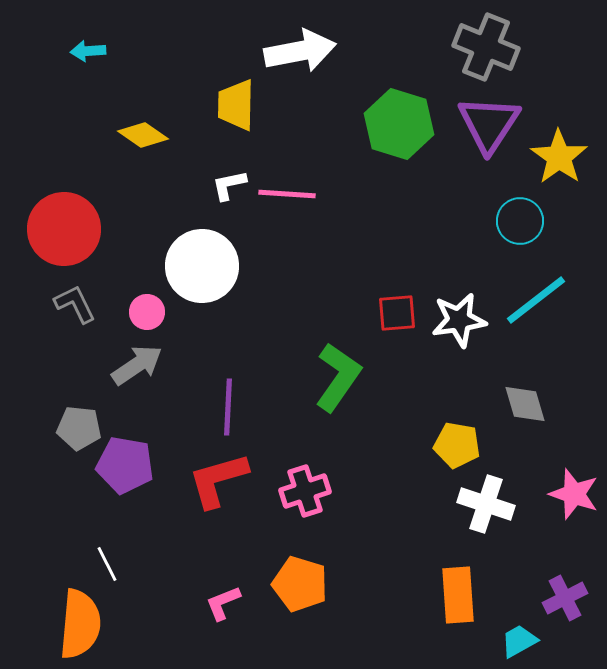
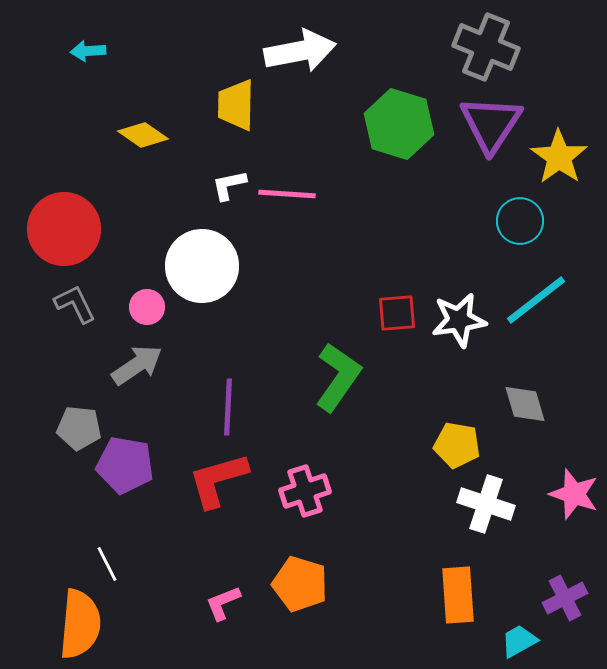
purple triangle: moved 2 px right
pink circle: moved 5 px up
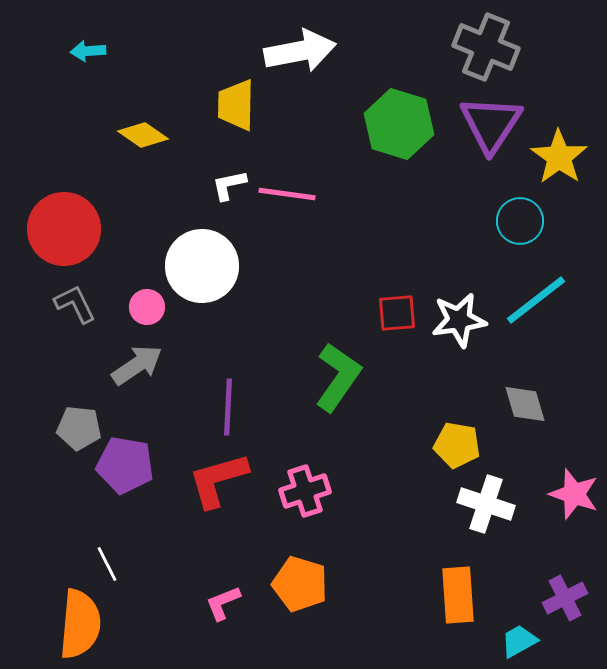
pink line: rotated 4 degrees clockwise
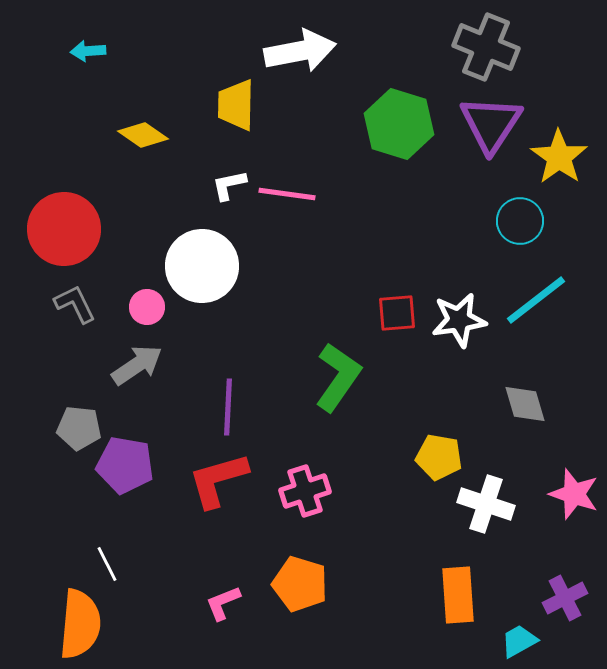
yellow pentagon: moved 18 px left, 12 px down
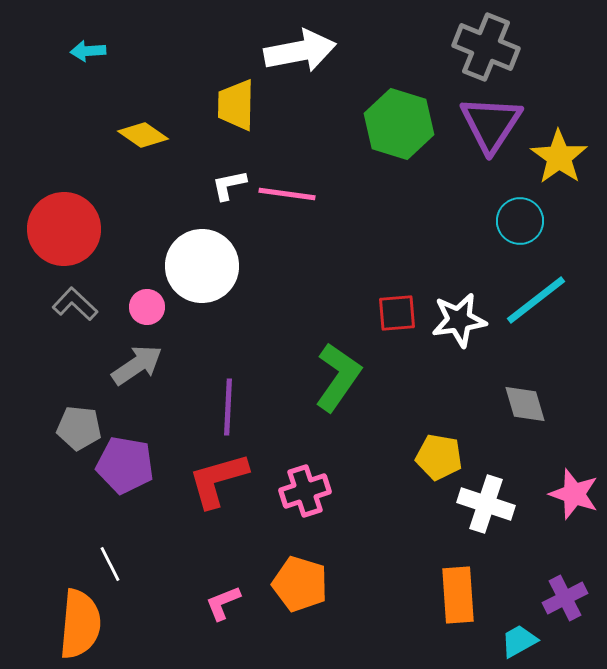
gray L-shape: rotated 21 degrees counterclockwise
white line: moved 3 px right
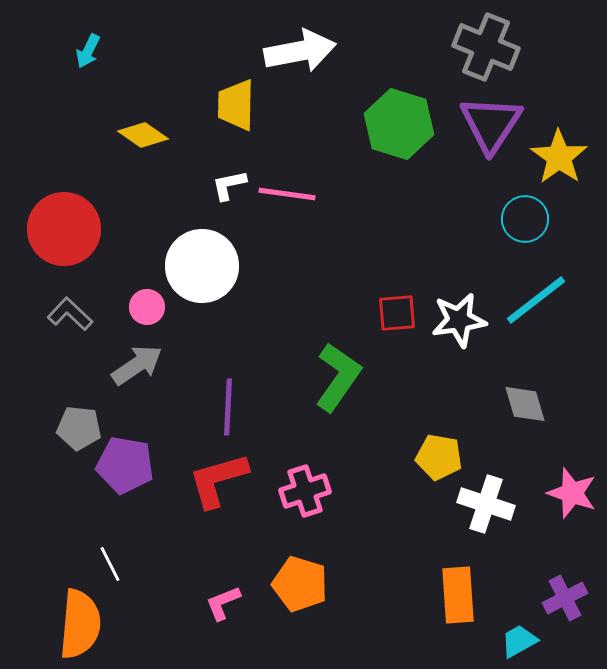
cyan arrow: rotated 60 degrees counterclockwise
cyan circle: moved 5 px right, 2 px up
gray L-shape: moved 5 px left, 10 px down
pink star: moved 2 px left, 1 px up
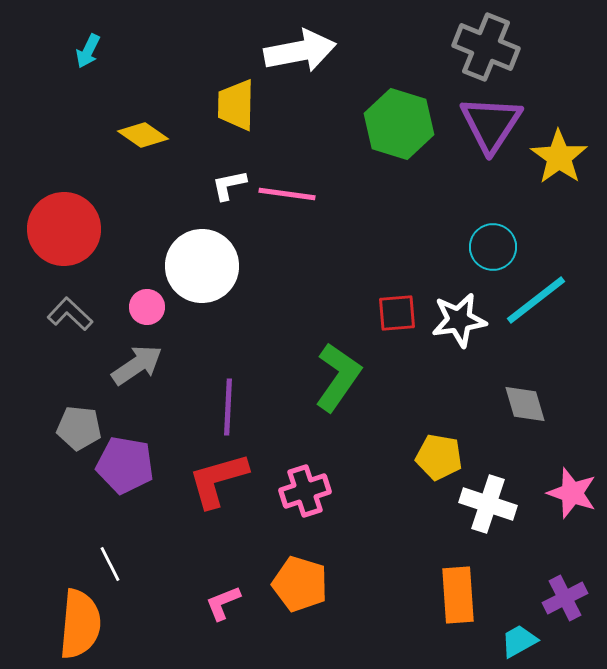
cyan circle: moved 32 px left, 28 px down
white cross: moved 2 px right
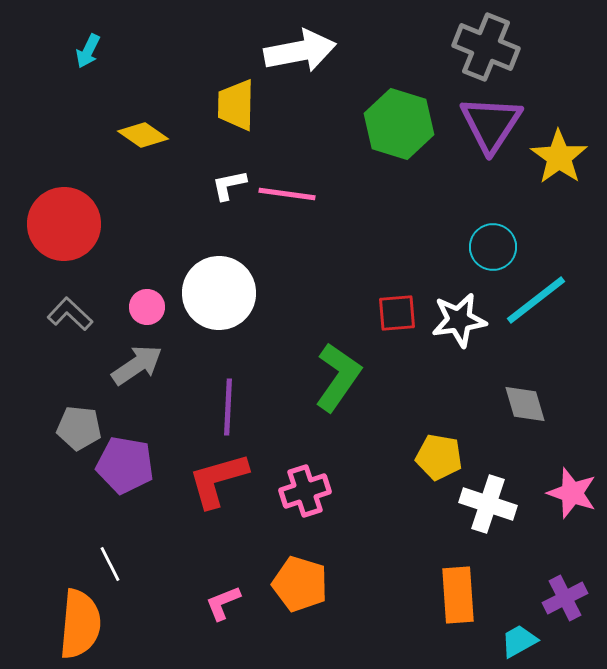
red circle: moved 5 px up
white circle: moved 17 px right, 27 px down
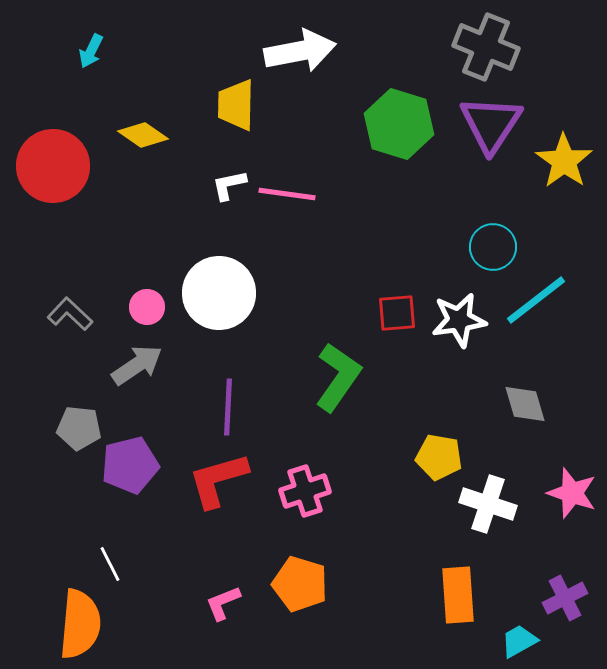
cyan arrow: moved 3 px right
yellow star: moved 5 px right, 4 px down
red circle: moved 11 px left, 58 px up
purple pentagon: moved 5 px right; rotated 24 degrees counterclockwise
